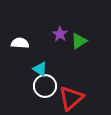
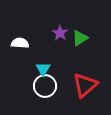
purple star: moved 1 px up
green triangle: moved 1 px right, 3 px up
cyan triangle: moved 3 px right; rotated 28 degrees clockwise
red triangle: moved 14 px right, 13 px up
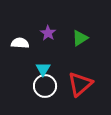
purple star: moved 12 px left
red triangle: moved 5 px left, 1 px up
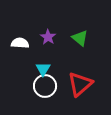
purple star: moved 4 px down
green triangle: rotated 48 degrees counterclockwise
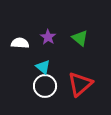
cyan triangle: moved 2 px up; rotated 21 degrees counterclockwise
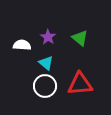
white semicircle: moved 2 px right, 2 px down
cyan triangle: moved 3 px right, 4 px up
red triangle: rotated 36 degrees clockwise
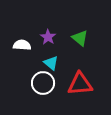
cyan triangle: moved 5 px right
white circle: moved 2 px left, 3 px up
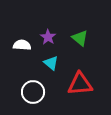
white circle: moved 10 px left, 9 px down
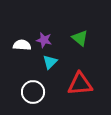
purple star: moved 4 px left, 3 px down; rotated 21 degrees counterclockwise
cyan triangle: moved 1 px left, 1 px up; rotated 35 degrees clockwise
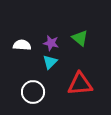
purple star: moved 7 px right, 3 px down
